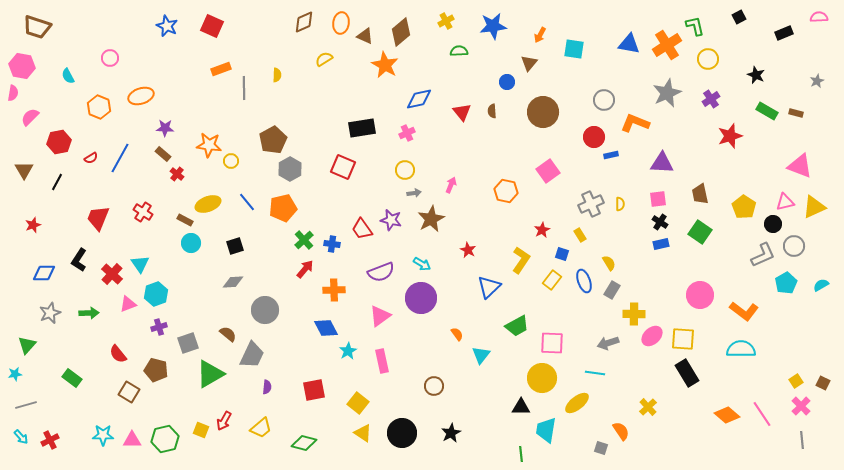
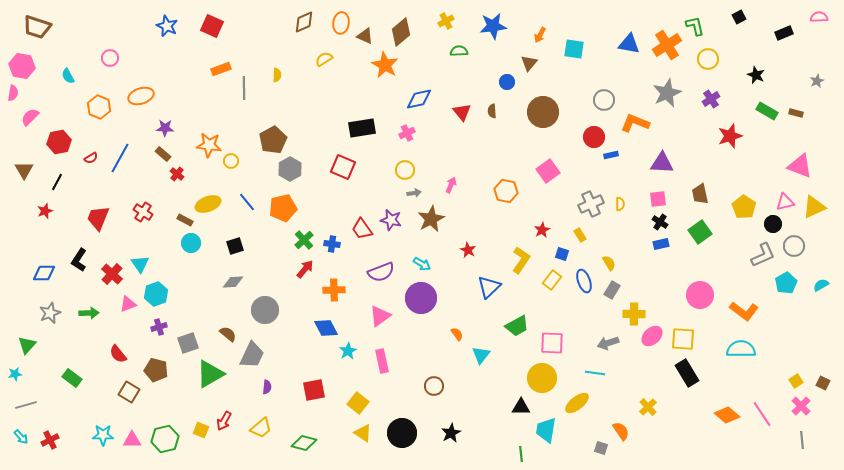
red star at (33, 225): moved 12 px right, 14 px up
green square at (700, 232): rotated 20 degrees clockwise
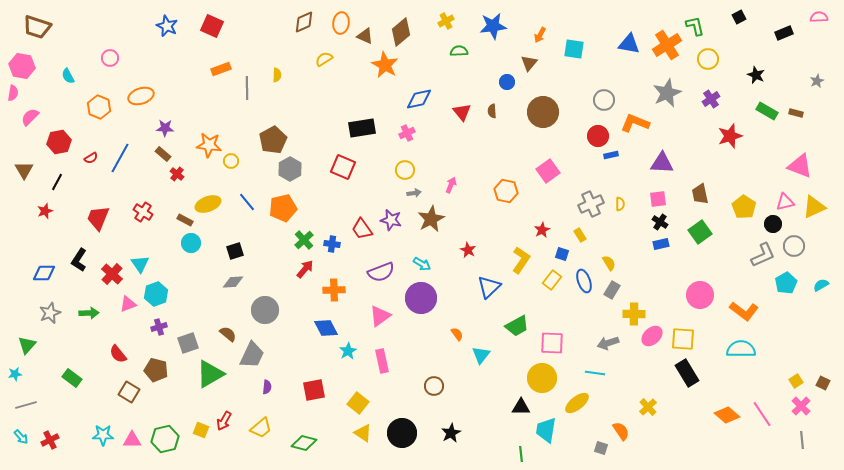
gray line at (244, 88): moved 3 px right
red circle at (594, 137): moved 4 px right, 1 px up
black square at (235, 246): moved 5 px down
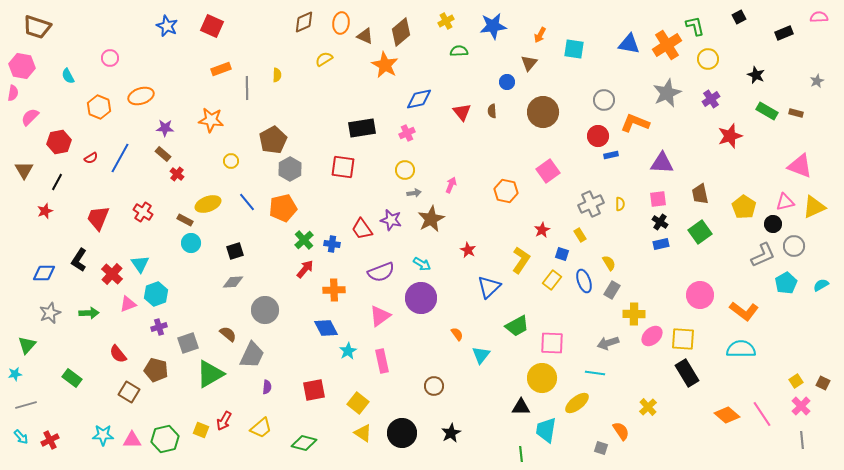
orange star at (209, 145): moved 2 px right, 25 px up
red square at (343, 167): rotated 15 degrees counterclockwise
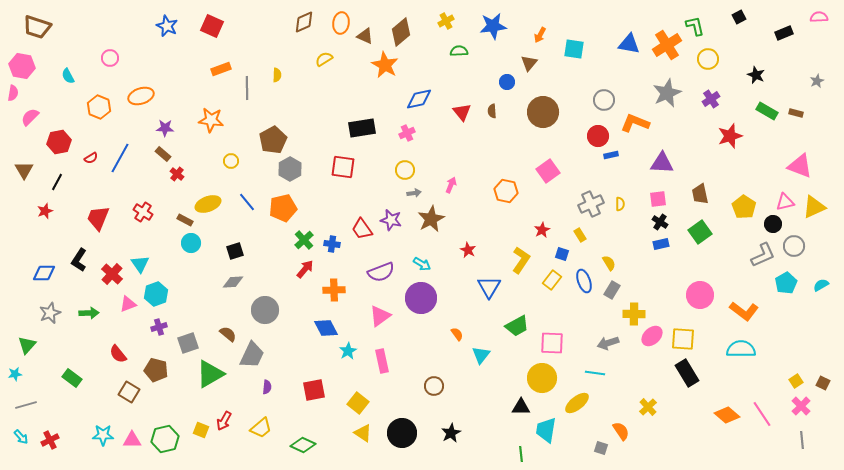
blue triangle at (489, 287): rotated 15 degrees counterclockwise
green diamond at (304, 443): moved 1 px left, 2 px down; rotated 10 degrees clockwise
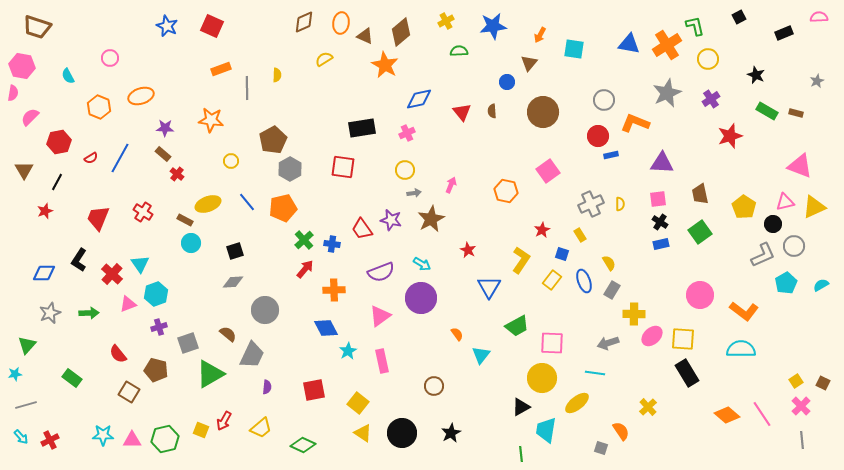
black triangle at (521, 407): rotated 30 degrees counterclockwise
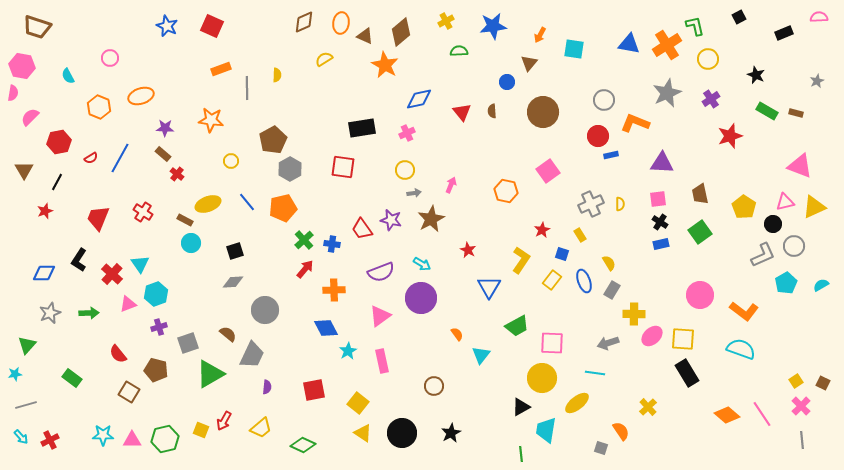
cyan semicircle at (741, 349): rotated 20 degrees clockwise
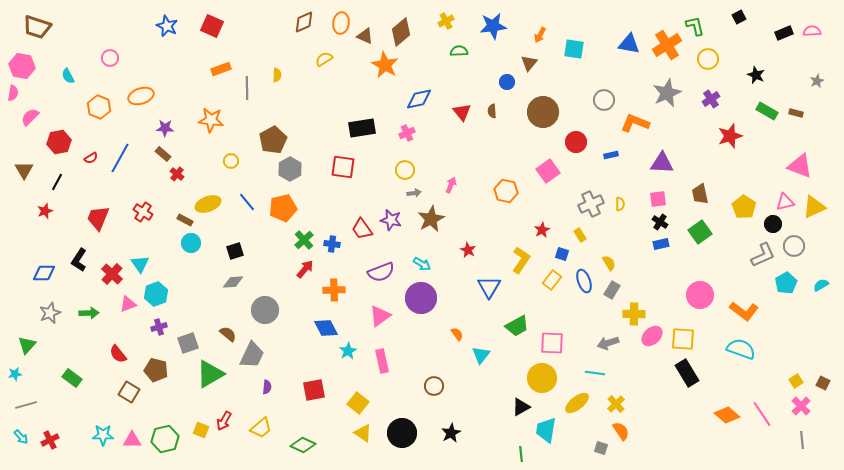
pink semicircle at (819, 17): moved 7 px left, 14 px down
red circle at (598, 136): moved 22 px left, 6 px down
yellow cross at (648, 407): moved 32 px left, 3 px up
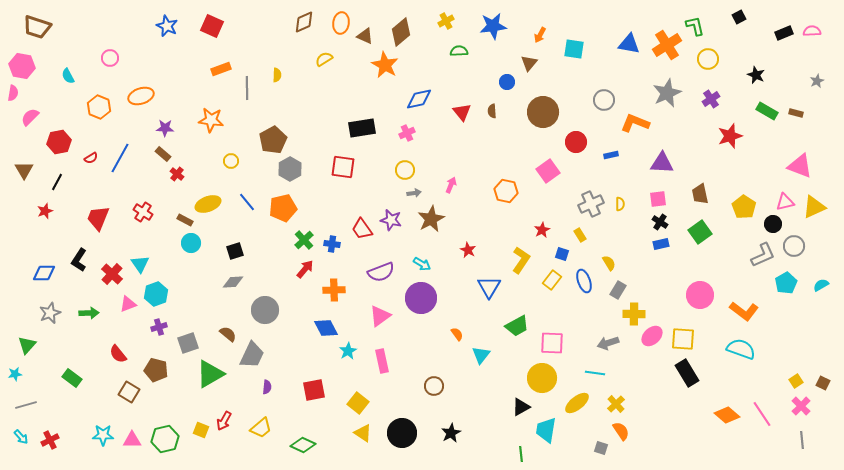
gray rectangle at (612, 290): moved 6 px right
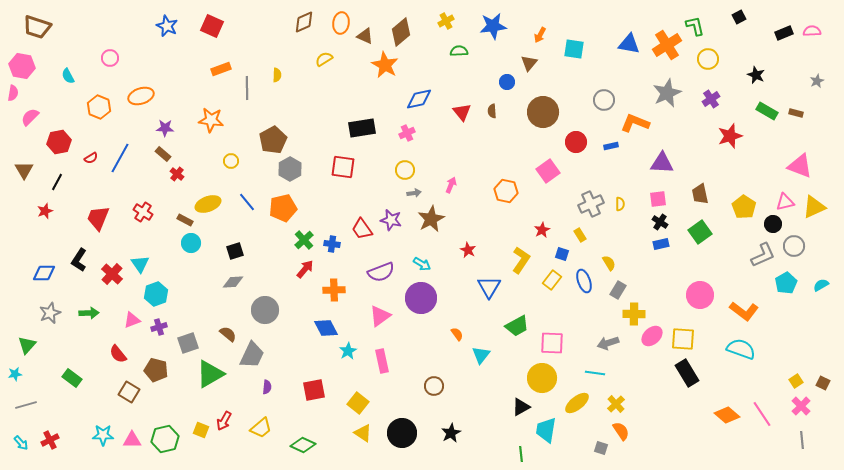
blue rectangle at (611, 155): moved 9 px up
pink triangle at (128, 304): moved 4 px right, 16 px down
cyan arrow at (21, 437): moved 6 px down
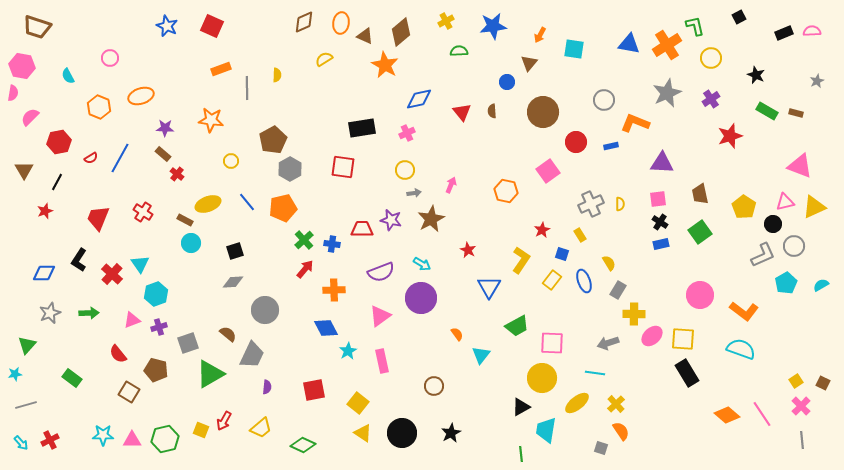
yellow circle at (708, 59): moved 3 px right, 1 px up
red trapezoid at (362, 229): rotated 125 degrees clockwise
